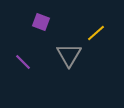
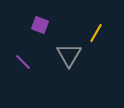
purple square: moved 1 px left, 3 px down
yellow line: rotated 18 degrees counterclockwise
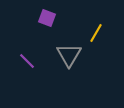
purple square: moved 7 px right, 7 px up
purple line: moved 4 px right, 1 px up
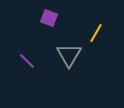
purple square: moved 2 px right
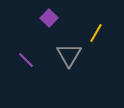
purple square: rotated 24 degrees clockwise
purple line: moved 1 px left, 1 px up
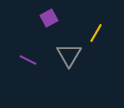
purple square: rotated 18 degrees clockwise
purple line: moved 2 px right; rotated 18 degrees counterclockwise
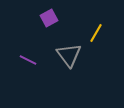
gray triangle: rotated 8 degrees counterclockwise
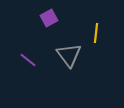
yellow line: rotated 24 degrees counterclockwise
purple line: rotated 12 degrees clockwise
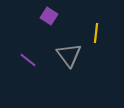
purple square: moved 2 px up; rotated 30 degrees counterclockwise
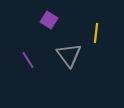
purple square: moved 4 px down
purple line: rotated 18 degrees clockwise
